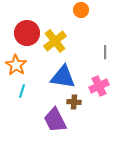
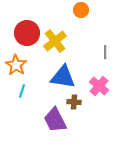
pink cross: rotated 24 degrees counterclockwise
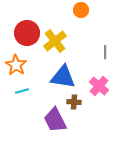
cyan line: rotated 56 degrees clockwise
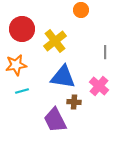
red circle: moved 5 px left, 4 px up
orange star: rotated 30 degrees clockwise
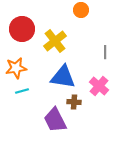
orange star: moved 3 px down
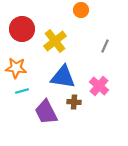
gray line: moved 6 px up; rotated 24 degrees clockwise
orange star: rotated 15 degrees clockwise
purple trapezoid: moved 9 px left, 8 px up
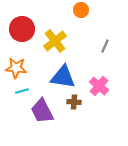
purple trapezoid: moved 4 px left, 1 px up
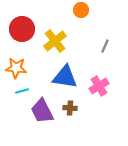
blue triangle: moved 2 px right
pink cross: rotated 18 degrees clockwise
brown cross: moved 4 px left, 6 px down
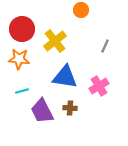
orange star: moved 3 px right, 9 px up
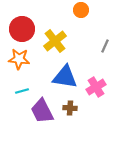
pink cross: moved 3 px left, 1 px down
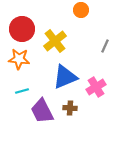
blue triangle: rotated 32 degrees counterclockwise
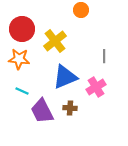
gray line: moved 1 px left, 10 px down; rotated 24 degrees counterclockwise
cyan line: rotated 40 degrees clockwise
